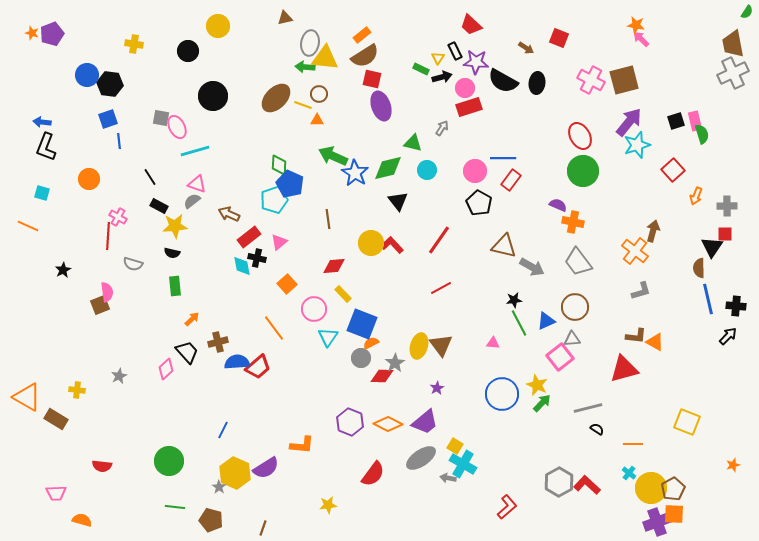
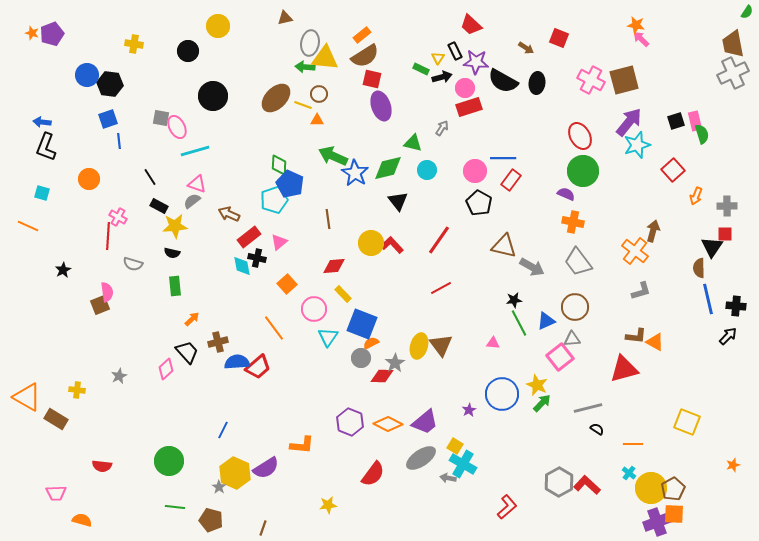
purple semicircle at (558, 205): moved 8 px right, 11 px up
purple star at (437, 388): moved 32 px right, 22 px down
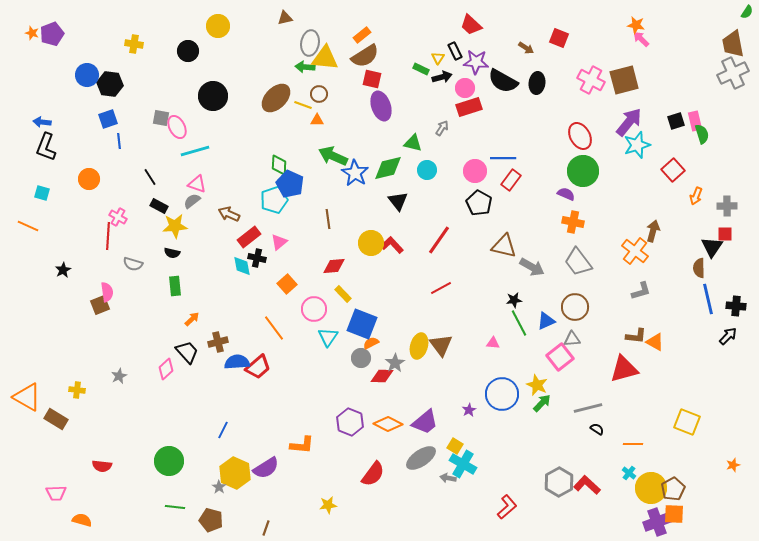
brown line at (263, 528): moved 3 px right
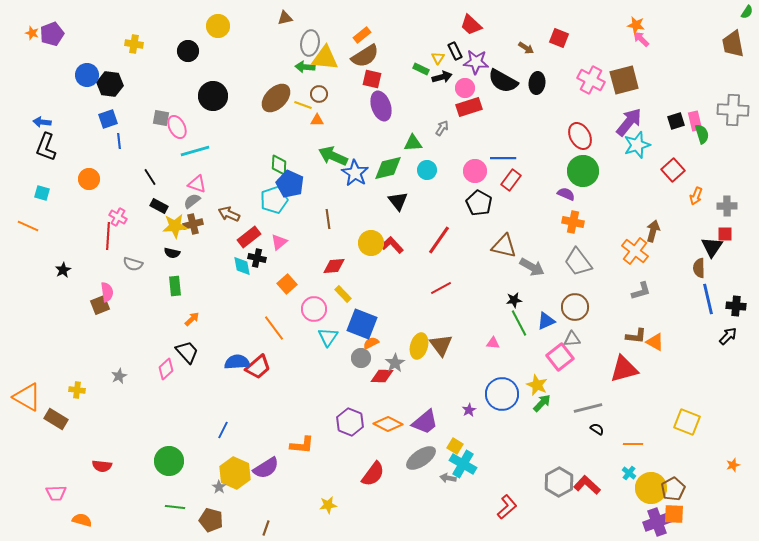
gray cross at (733, 73): moved 37 px down; rotated 28 degrees clockwise
green triangle at (413, 143): rotated 18 degrees counterclockwise
brown cross at (218, 342): moved 25 px left, 118 px up
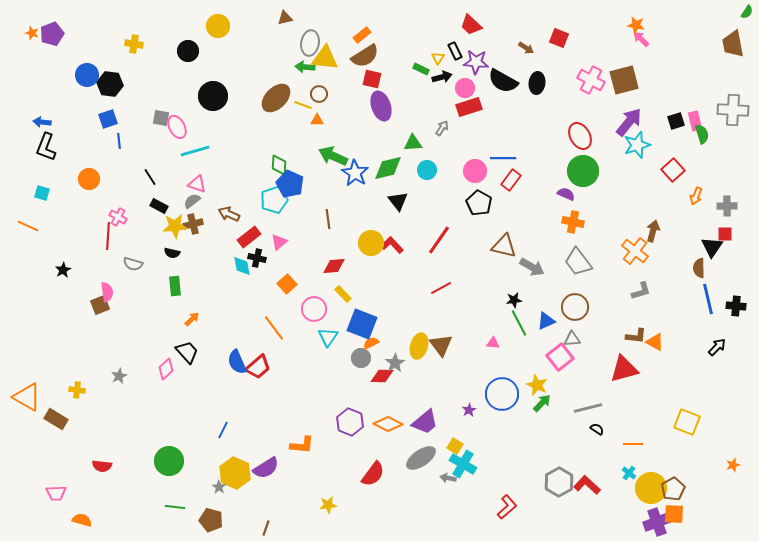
black arrow at (728, 336): moved 11 px left, 11 px down
blue semicircle at (237, 362): rotated 110 degrees counterclockwise
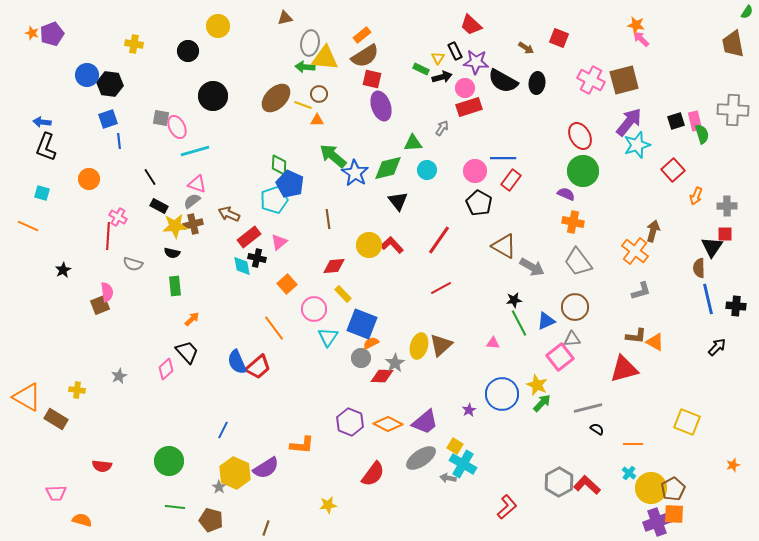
green arrow at (333, 156): rotated 16 degrees clockwise
yellow circle at (371, 243): moved 2 px left, 2 px down
brown triangle at (504, 246): rotated 16 degrees clockwise
brown triangle at (441, 345): rotated 25 degrees clockwise
